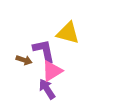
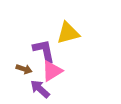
yellow triangle: rotated 30 degrees counterclockwise
brown arrow: moved 9 px down
purple arrow: moved 7 px left; rotated 15 degrees counterclockwise
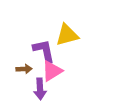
yellow triangle: moved 1 px left, 2 px down
brown arrow: rotated 21 degrees counterclockwise
purple arrow: rotated 135 degrees counterclockwise
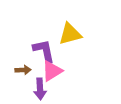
yellow triangle: moved 3 px right, 1 px up
brown arrow: moved 1 px left, 1 px down
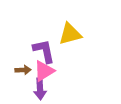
pink triangle: moved 8 px left
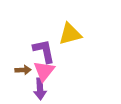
pink triangle: rotated 20 degrees counterclockwise
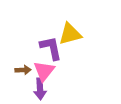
purple L-shape: moved 7 px right, 3 px up
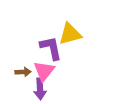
brown arrow: moved 2 px down
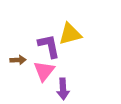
purple L-shape: moved 2 px left, 2 px up
brown arrow: moved 5 px left, 12 px up
purple arrow: moved 23 px right
